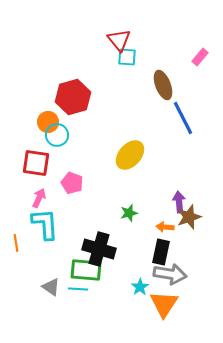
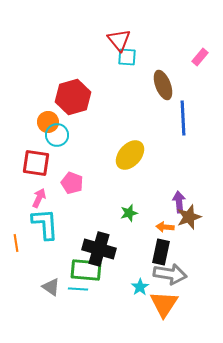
blue line: rotated 24 degrees clockwise
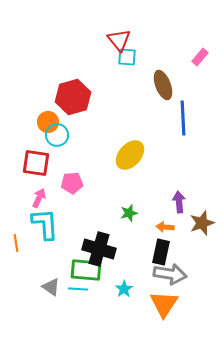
pink pentagon: rotated 25 degrees counterclockwise
brown star: moved 13 px right, 6 px down
cyan star: moved 16 px left, 2 px down
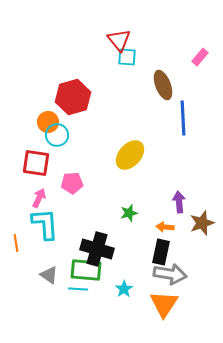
black cross: moved 2 px left
gray triangle: moved 2 px left, 12 px up
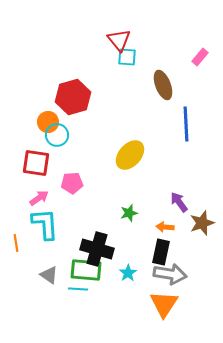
blue line: moved 3 px right, 6 px down
pink arrow: rotated 30 degrees clockwise
purple arrow: rotated 30 degrees counterclockwise
cyan star: moved 4 px right, 16 px up
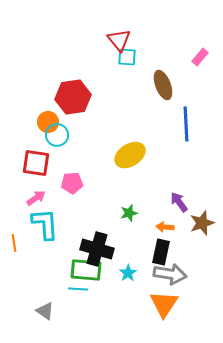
red hexagon: rotated 8 degrees clockwise
yellow ellipse: rotated 16 degrees clockwise
pink arrow: moved 3 px left
orange line: moved 2 px left
gray triangle: moved 4 px left, 36 px down
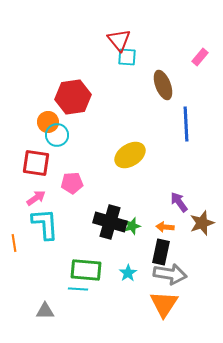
green star: moved 3 px right, 13 px down
black cross: moved 13 px right, 27 px up
gray triangle: rotated 36 degrees counterclockwise
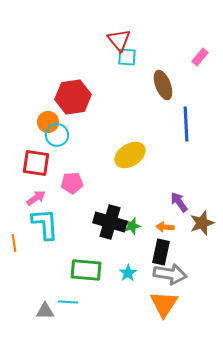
cyan line: moved 10 px left, 13 px down
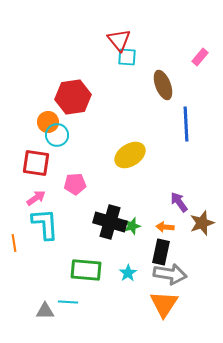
pink pentagon: moved 3 px right, 1 px down
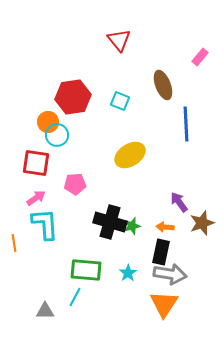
cyan square: moved 7 px left, 44 px down; rotated 18 degrees clockwise
cyan line: moved 7 px right, 5 px up; rotated 66 degrees counterclockwise
